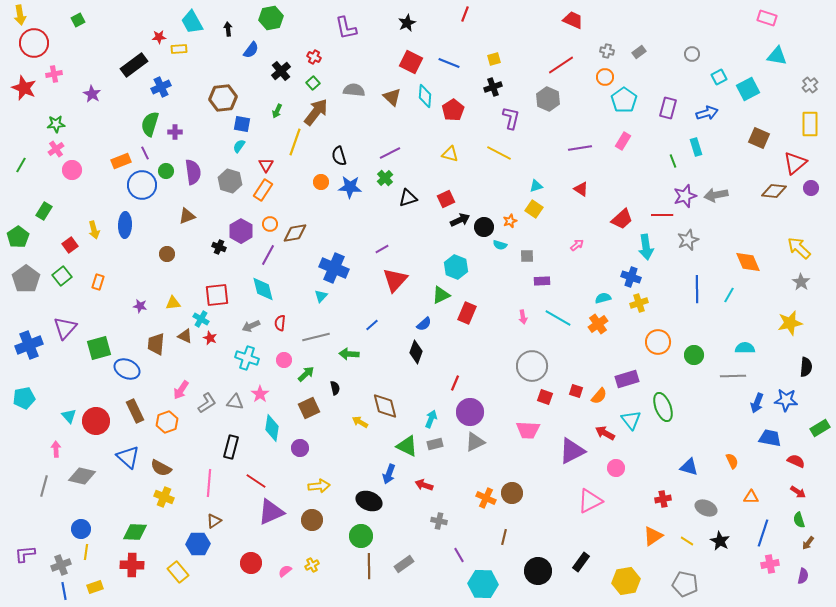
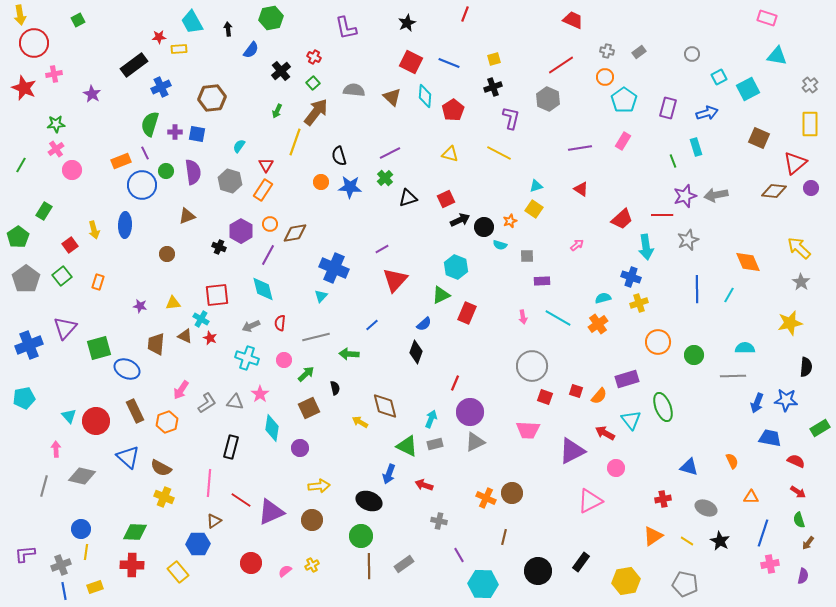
brown hexagon at (223, 98): moved 11 px left
blue square at (242, 124): moved 45 px left, 10 px down
red line at (256, 481): moved 15 px left, 19 px down
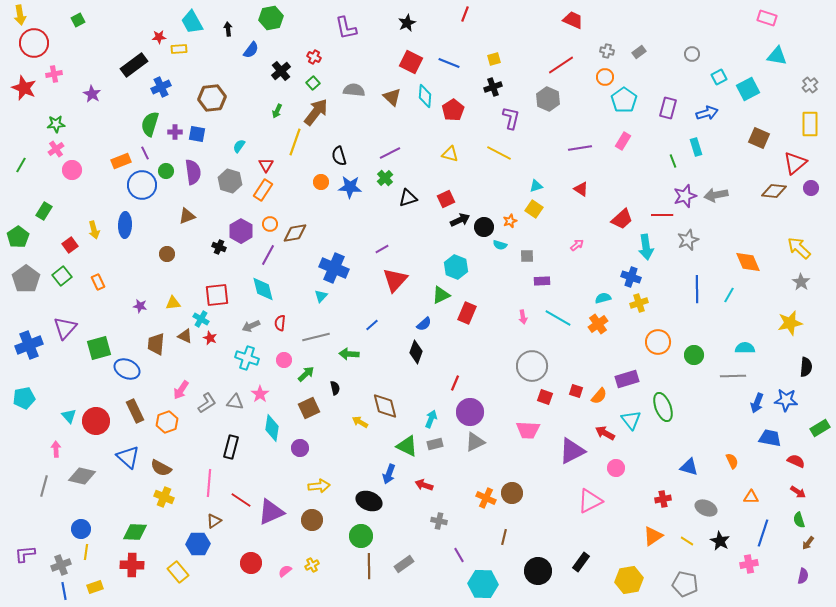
orange rectangle at (98, 282): rotated 42 degrees counterclockwise
pink cross at (770, 564): moved 21 px left
yellow hexagon at (626, 581): moved 3 px right, 1 px up
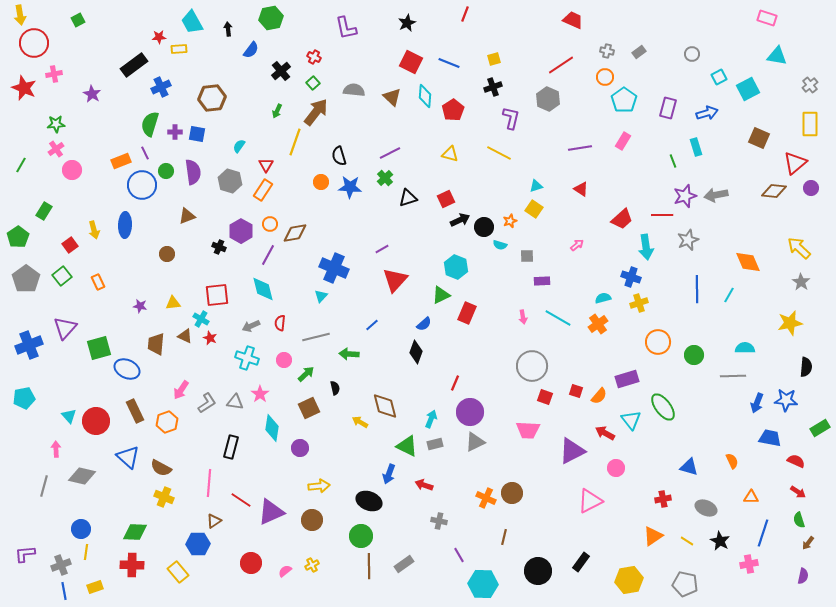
green ellipse at (663, 407): rotated 16 degrees counterclockwise
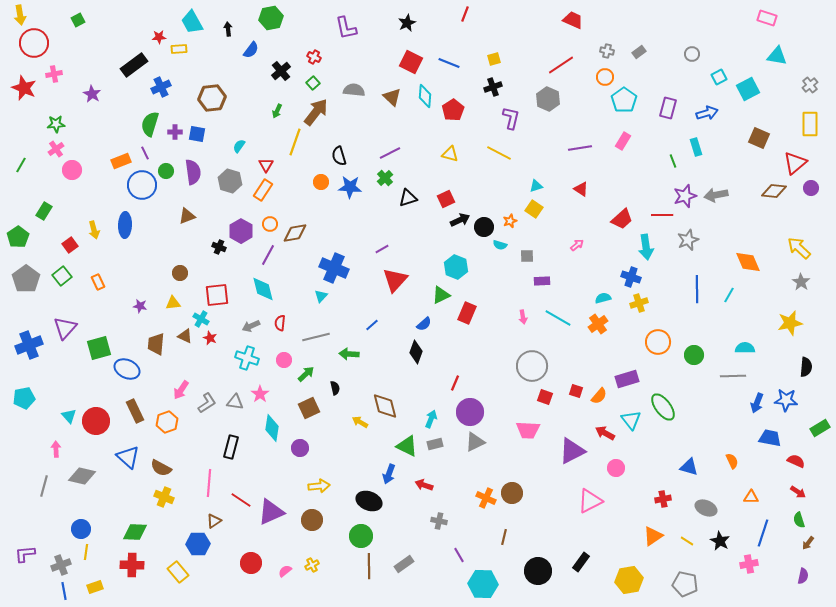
brown circle at (167, 254): moved 13 px right, 19 px down
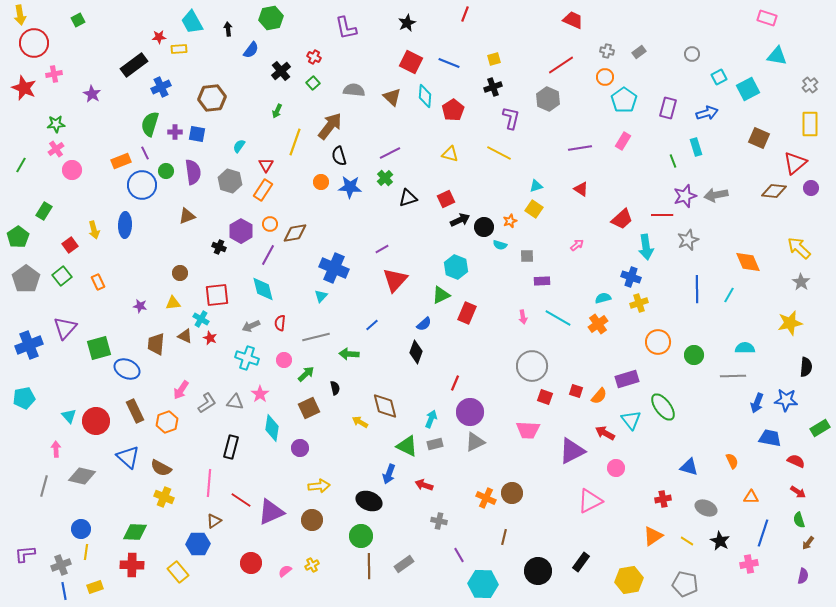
brown arrow at (316, 112): moved 14 px right, 14 px down
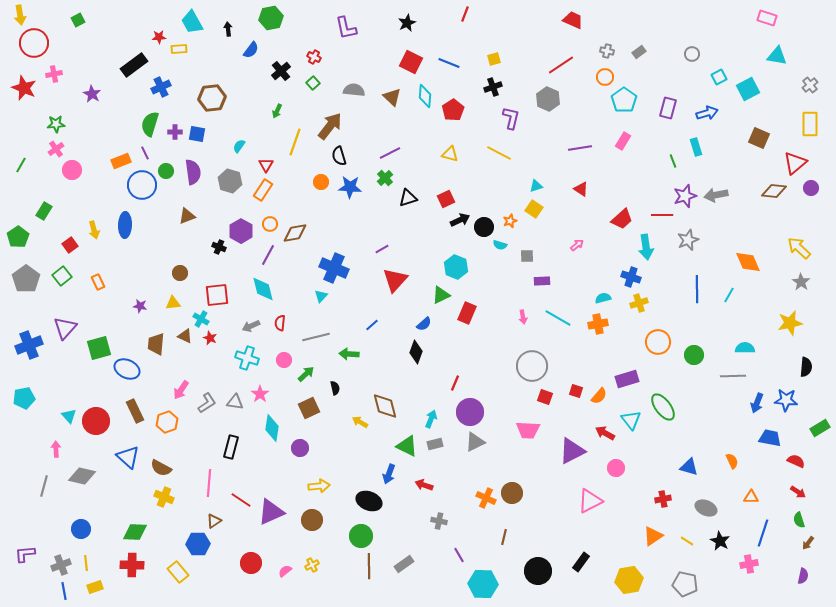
orange cross at (598, 324): rotated 24 degrees clockwise
yellow line at (86, 552): moved 11 px down; rotated 14 degrees counterclockwise
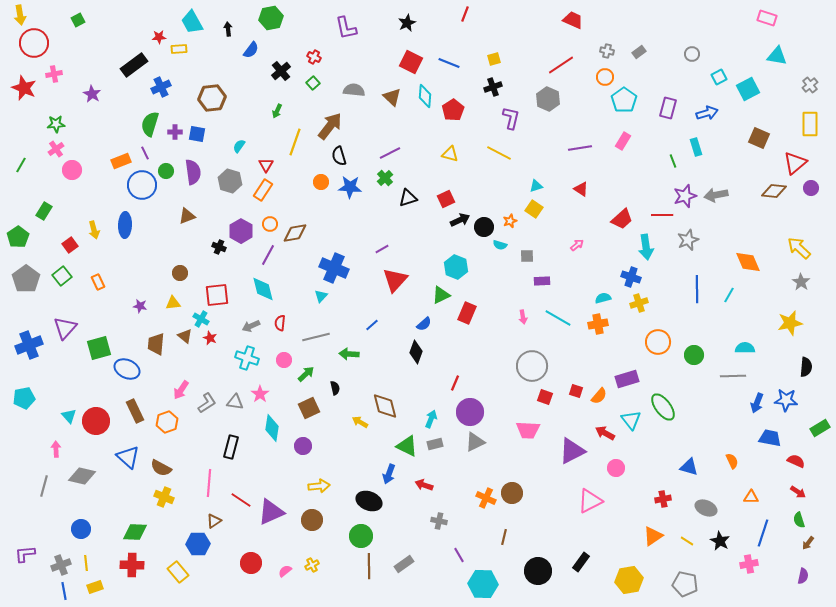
brown triangle at (185, 336): rotated 14 degrees clockwise
purple circle at (300, 448): moved 3 px right, 2 px up
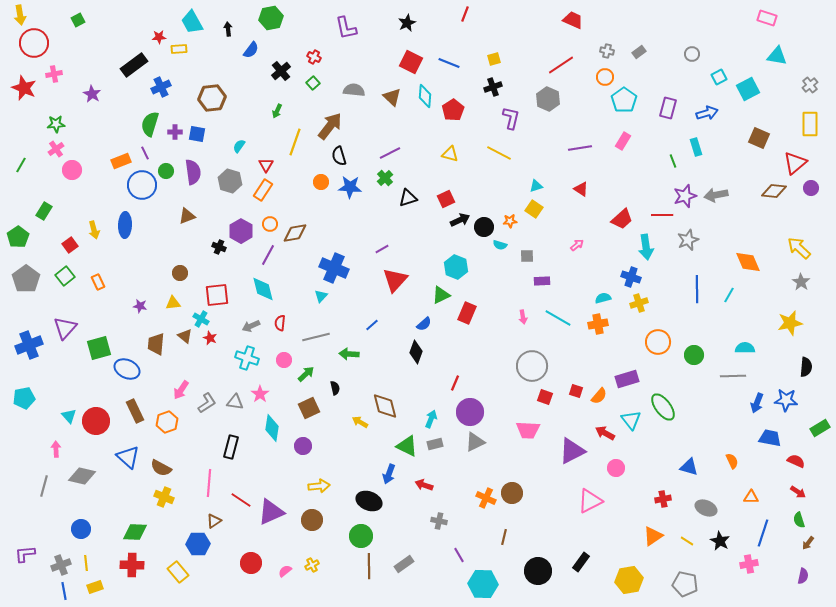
orange star at (510, 221): rotated 16 degrees clockwise
green square at (62, 276): moved 3 px right
